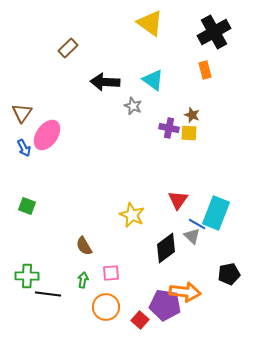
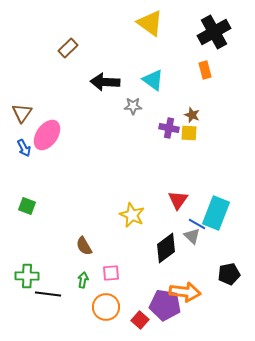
gray star: rotated 24 degrees counterclockwise
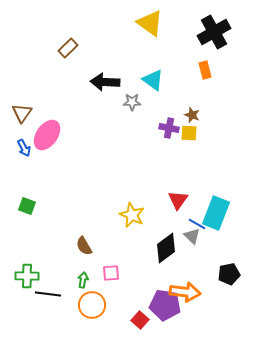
gray star: moved 1 px left, 4 px up
orange circle: moved 14 px left, 2 px up
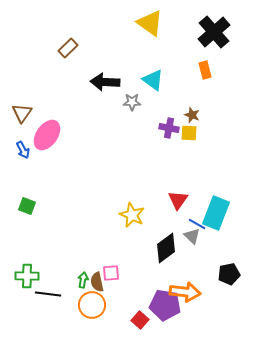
black cross: rotated 12 degrees counterclockwise
blue arrow: moved 1 px left, 2 px down
brown semicircle: moved 13 px right, 36 px down; rotated 18 degrees clockwise
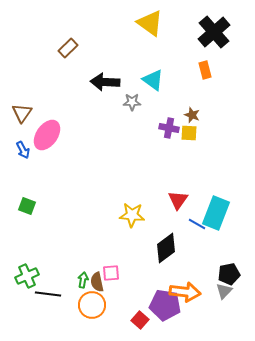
yellow star: rotated 20 degrees counterclockwise
gray triangle: moved 32 px right, 55 px down; rotated 30 degrees clockwise
green cross: rotated 25 degrees counterclockwise
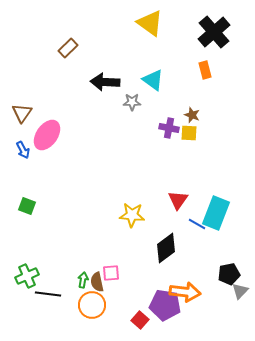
gray triangle: moved 16 px right
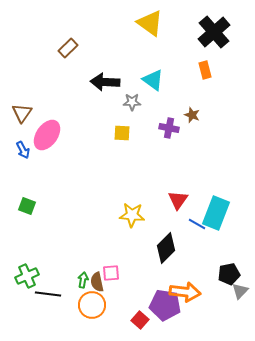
yellow square: moved 67 px left
black diamond: rotated 8 degrees counterclockwise
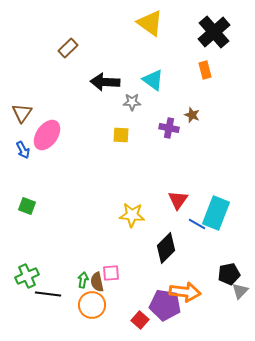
yellow square: moved 1 px left, 2 px down
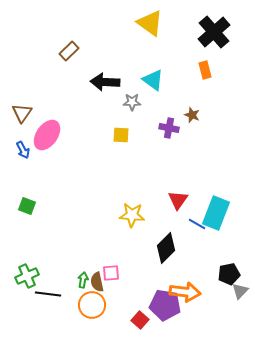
brown rectangle: moved 1 px right, 3 px down
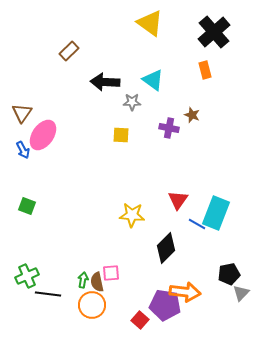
pink ellipse: moved 4 px left
gray triangle: moved 1 px right, 2 px down
